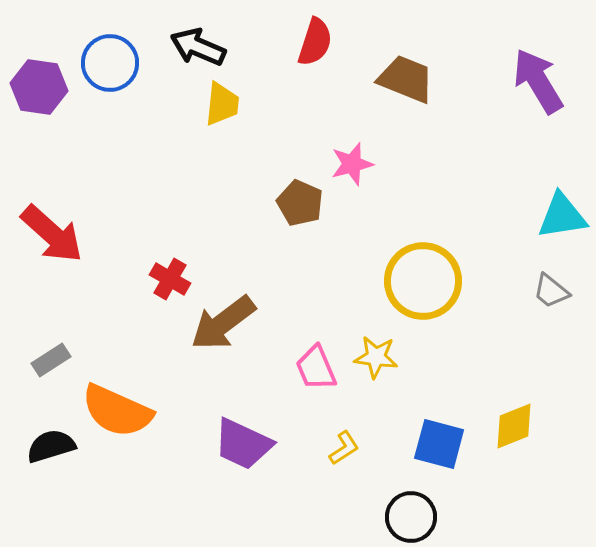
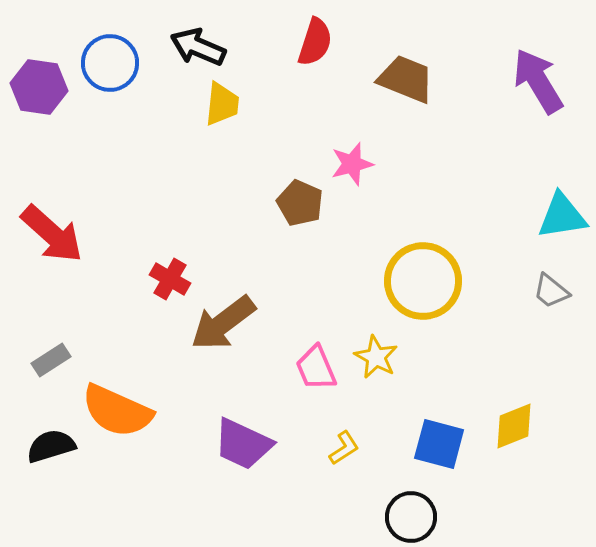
yellow star: rotated 21 degrees clockwise
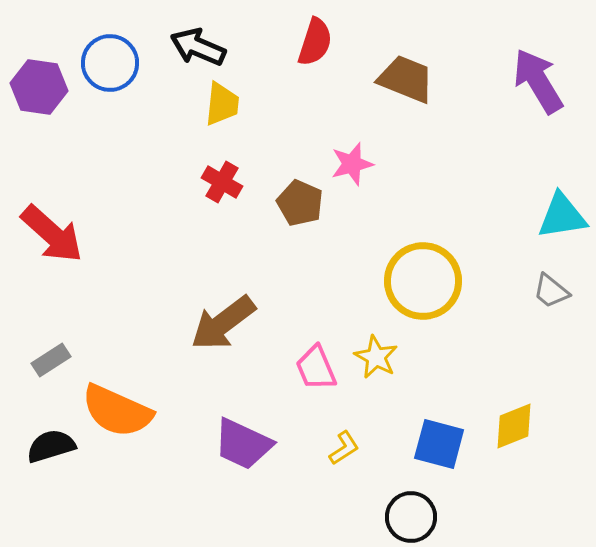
red cross: moved 52 px right, 97 px up
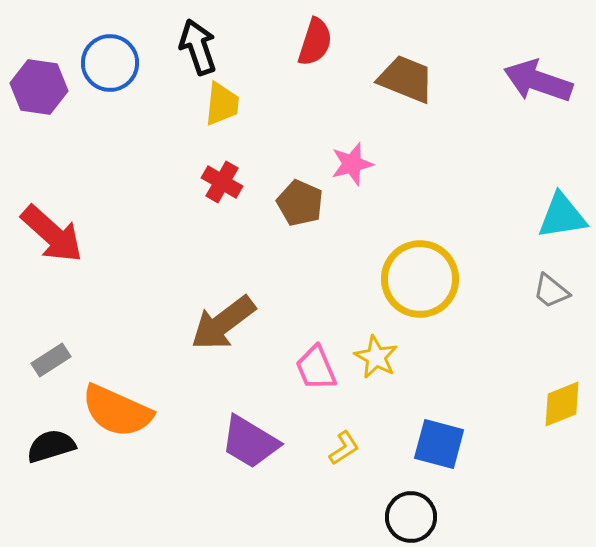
black arrow: rotated 48 degrees clockwise
purple arrow: rotated 40 degrees counterclockwise
yellow circle: moved 3 px left, 2 px up
yellow diamond: moved 48 px right, 22 px up
purple trapezoid: moved 7 px right, 2 px up; rotated 6 degrees clockwise
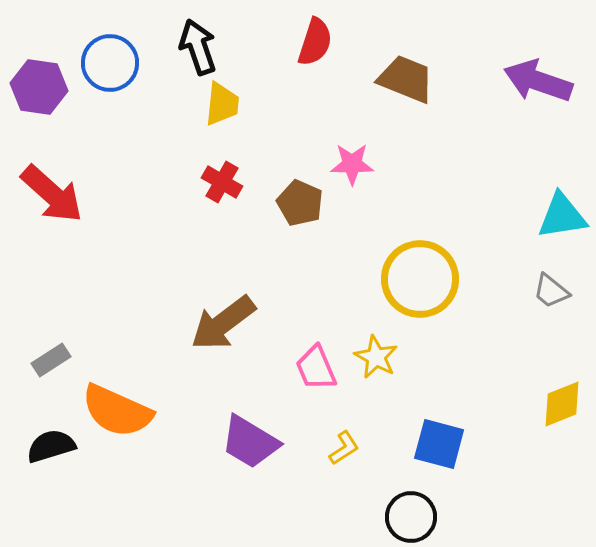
pink star: rotated 15 degrees clockwise
red arrow: moved 40 px up
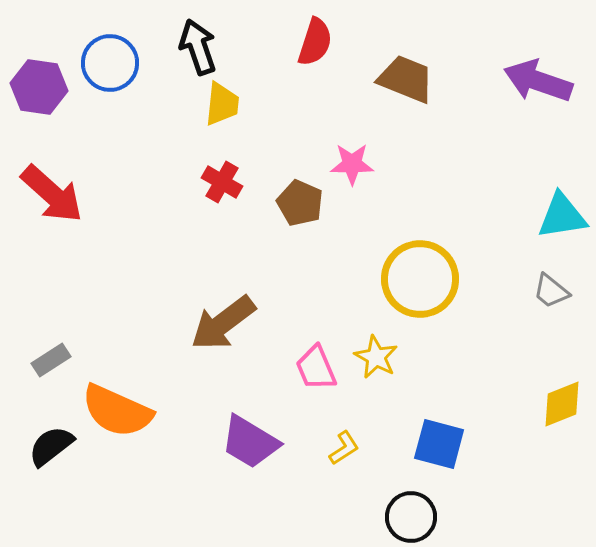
black semicircle: rotated 21 degrees counterclockwise
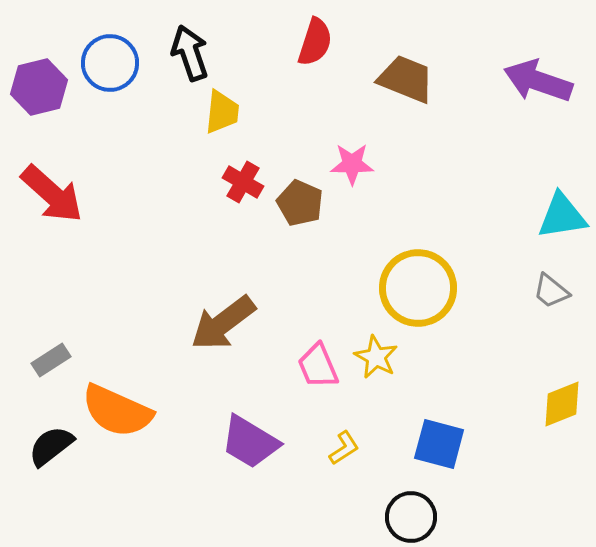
black arrow: moved 8 px left, 6 px down
purple hexagon: rotated 22 degrees counterclockwise
yellow trapezoid: moved 8 px down
red cross: moved 21 px right
yellow circle: moved 2 px left, 9 px down
pink trapezoid: moved 2 px right, 2 px up
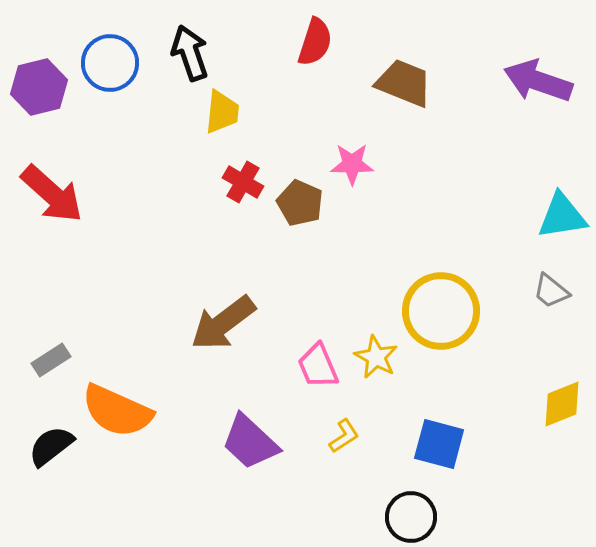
brown trapezoid: moved 2 px left, 4 px down
yellow circle: moved 23 px right, 23 px down
purple trapezoid: rotated 12 degrees clockwise
yellow L-shape: moved 12 px up
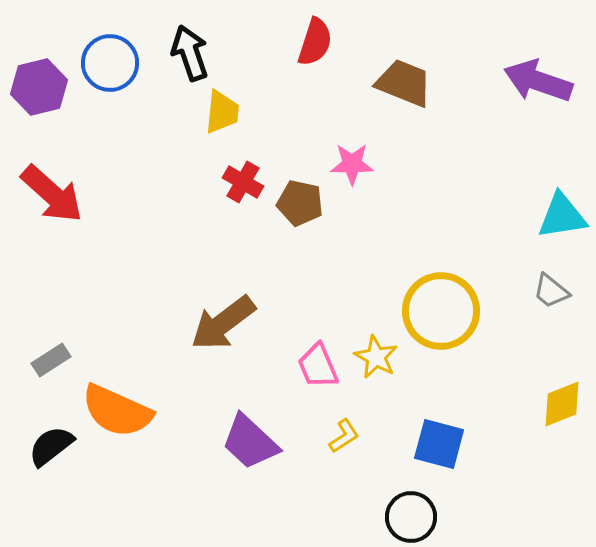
brown pentagon: rotated 12 degrees counterclockwise
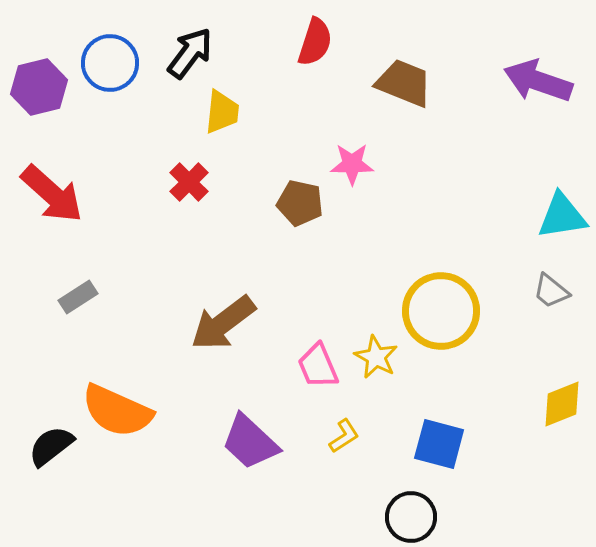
black arrow: rotated 56 degrees clockwise
red cross: moved 54 px left; rotated 15 degrees clockwise
gray rectangle: moved 27 px right, 63 px up
